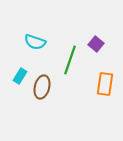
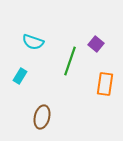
cyan semicircle: moved 2 px left
green line: moved 1 px down
brown ellipse: moved 30 px down
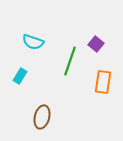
orange rectangle: moved 2 px left, 2 px up
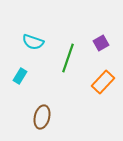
purple square: moved 5 px right, 1 px up; rotated 21 degrees clockwise
green line: moved 2 px left, 3 px up
orange rectangle: rotated 35 degrees clockwise
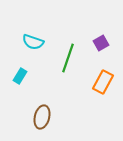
orange rectangle: rotated 15 degrees counterclockwise
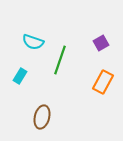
green line: moved 8 px left, 2 px down
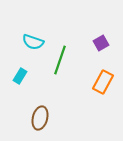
brown ellipse: moved 2 px left, 1 px down
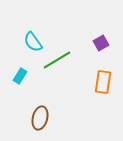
cyan semicircle: rotated 35 degrees clockwise
green line: moved 3 px left; rotated 40 degrees clockwise
orange rectangle: rotated 20 degrees counterclockwise
